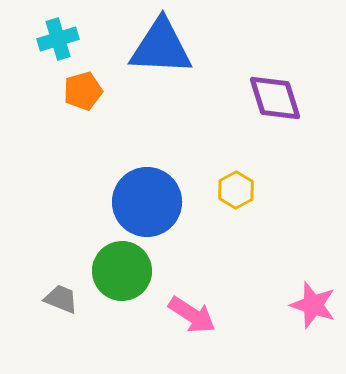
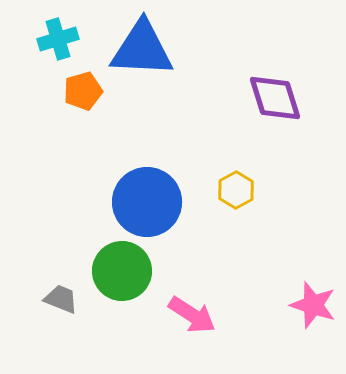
blue triangle: moved 19 px left, 2 px down
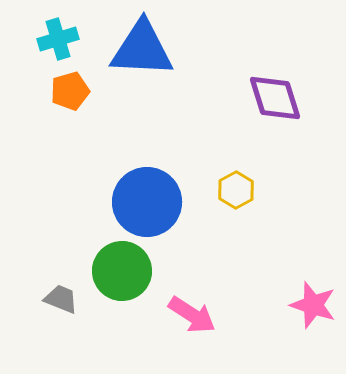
orange pentagon: moved 13 px left
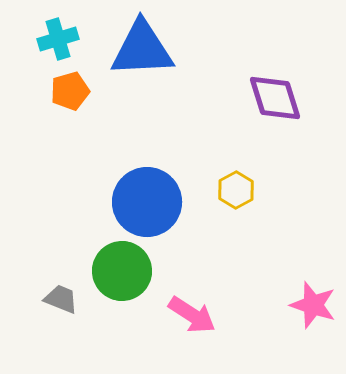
blue triangle: rotated 6 degrees counterclockwise
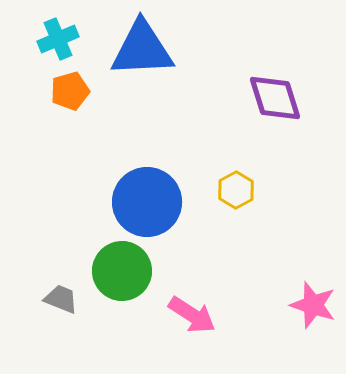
cyan cross: rotated 6 degrees counterclockwise
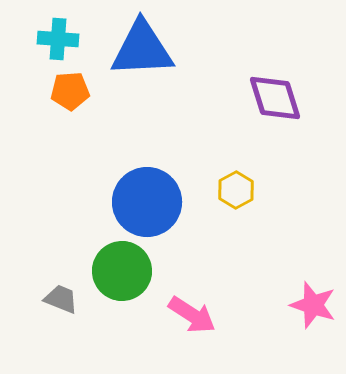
cyan cross: rotated 27 degrees clockwise
orange pentagon: rotated 12 degrees clockwise
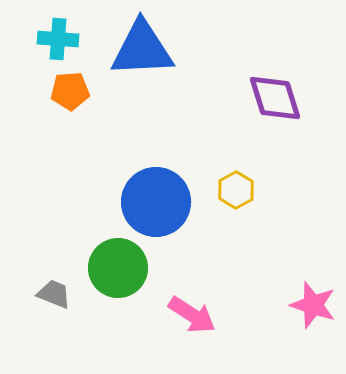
blue circle: moved 9 px right
green circle: moved 4 px left, 3 px up
gray trapezoid: moved 7 px left, 5 px up
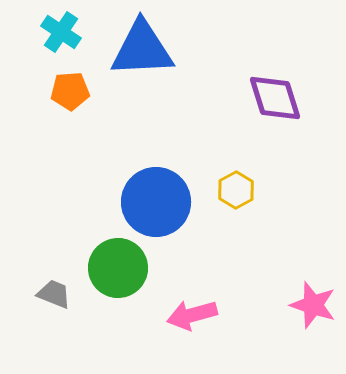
cyan cross: moved 3 px right, 7 px up; rotated 30 degrees clockwise
pink arrow: rotated 132 degrees clockwise
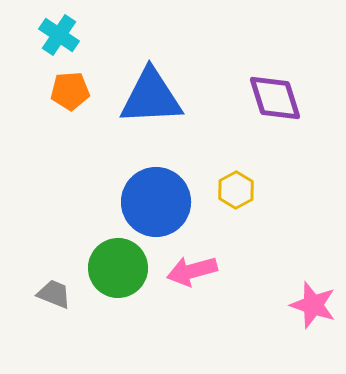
cyan cross: moved 2 px left, 3 px down
blue triangle: moved 9 px right, 48 px down
pink arrow: moved 44 px up
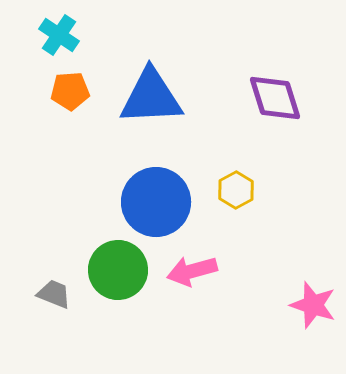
green circle: moved 2 px down
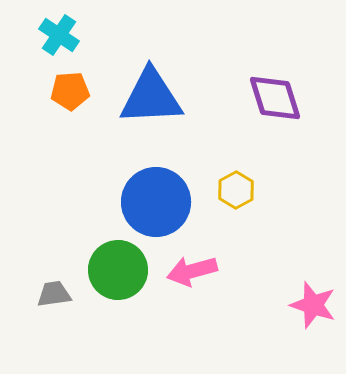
gray trapezoid: rotated 30 degrees counterclockwise
